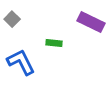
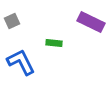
gray square: moved 2 px down; rotated 21 degrees clockwise
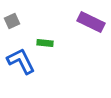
green rectangle: moved 9 px left
blue L-shape: moved 1 px up
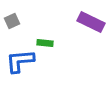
blue L-shape: moved 1 px left; rotated 68 degrees counterclockwise
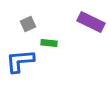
gray square: moved 16 px right, 3 px down
green rectangle: moved 4 px right
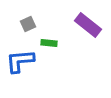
purple rectangle: moved 3 px left, 3 px down; rotated 12 degrees clockwise
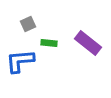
purple rectangle: moved 18 px down
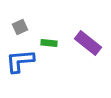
gray square: moved 8 px left, 3 px down
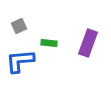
gray square: moved 1 px left, 1 px up
purple rectangle: rotated 72 degrees clockwise
